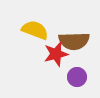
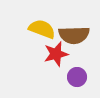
yellow semicircle: moved 7 px right, 1 px up
brown semicircle: moved 6 px up
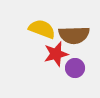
purple circle: moved 2 px left, 9 px up
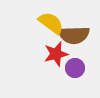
yellow semicircle: moved 9 px right, 6 px up; rotated 16 degrees clockwise
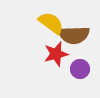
purple circle: moved 5 px right, 1 px down
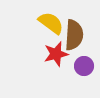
brown semicircle: rotated 84 degrees counterclockwise
purple circle: moved 4 px right, 3 px up
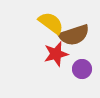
brown semicircle: rotated 68 degrees clockwise
purple circle: moved 2 px left, 3 px down
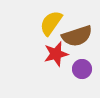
yellow semicircle: rotated 92 degrees counterclockwise
brown semicircle: moved 3 px right, 1 px down
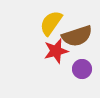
red star: moved 3 px up
